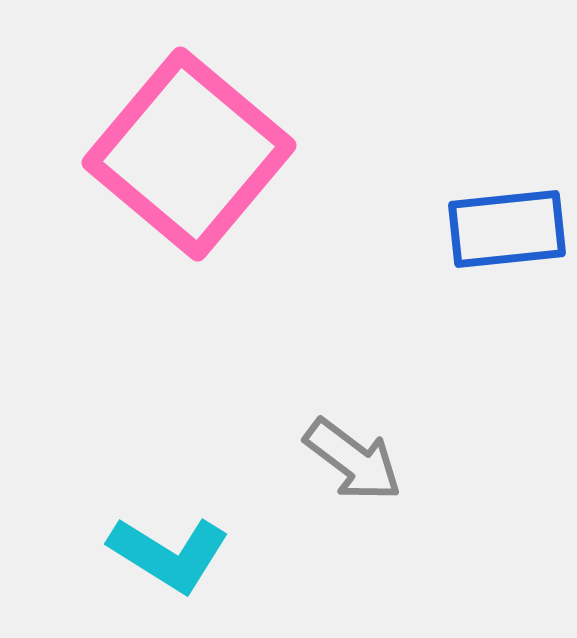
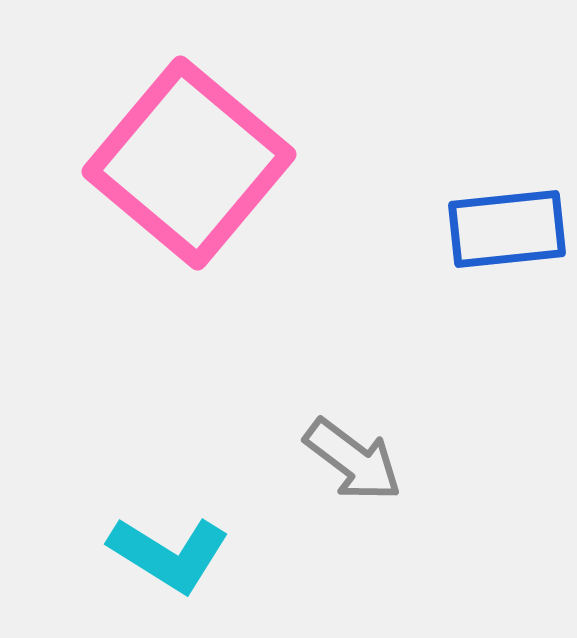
pink square: moved 9 px down
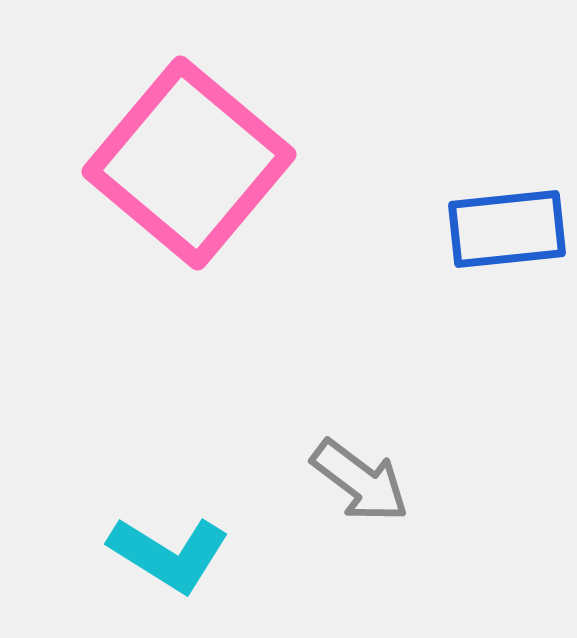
gray arrow: moved 7 px right, 21 px down
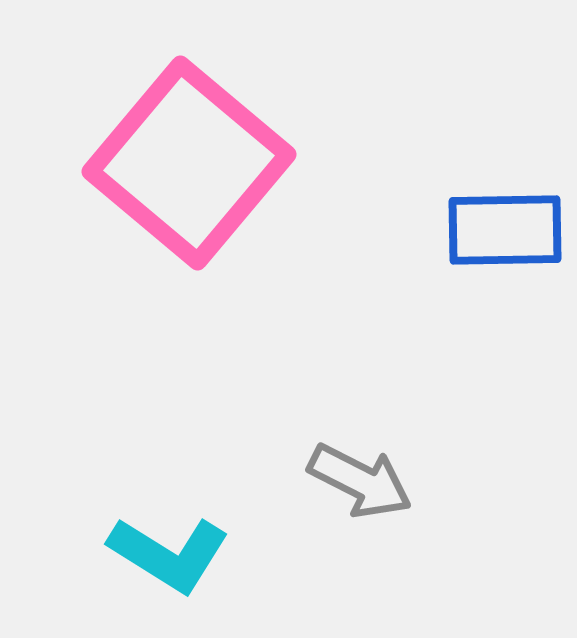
blue rectangle: moved 2 px left, 1 px down; rotated 5 degrees clockwise
gray arrow: rotated 10 degrees counterclockwise
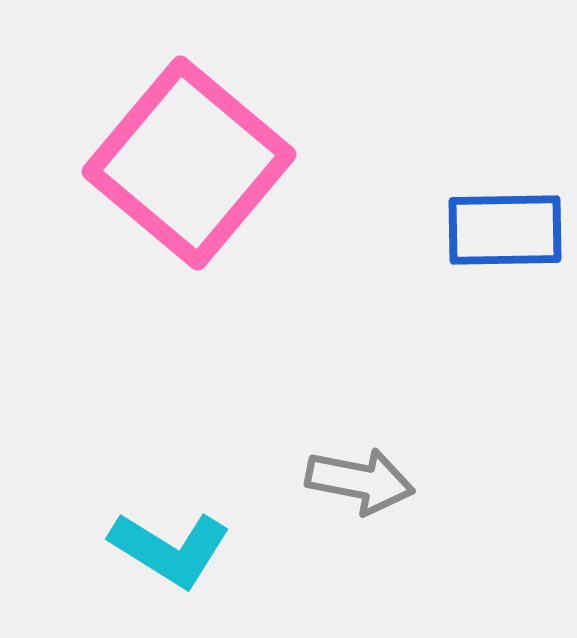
gray arrow: rotated 16 degrees counterclockwise
cyan L-shape: moved 1 px right, 5 px up
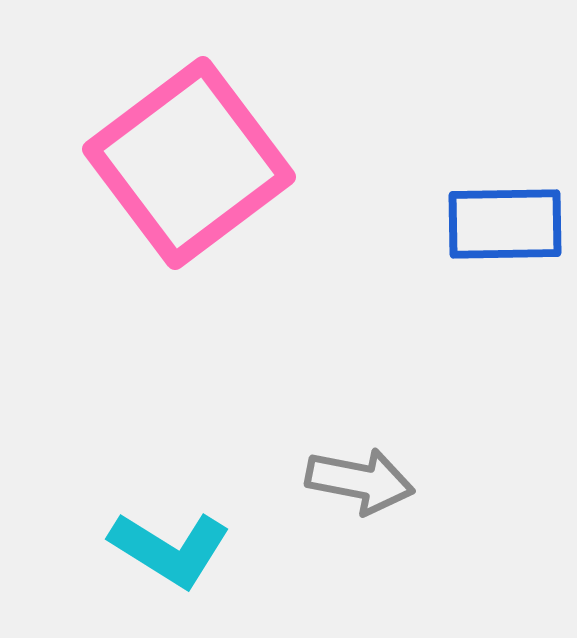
pink square: rotated 13 degrees clockwise
blue rectangle: moved 6 px up
